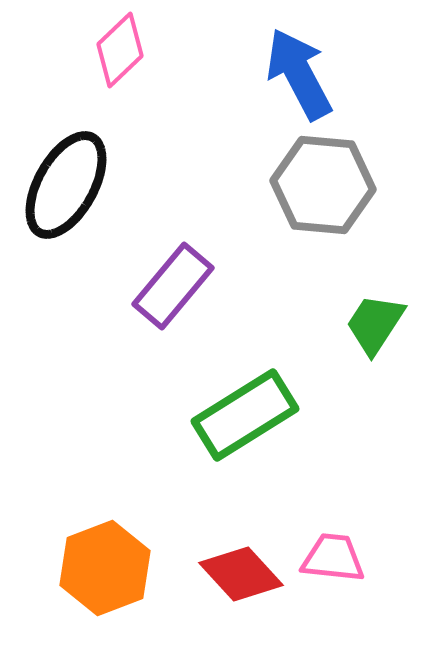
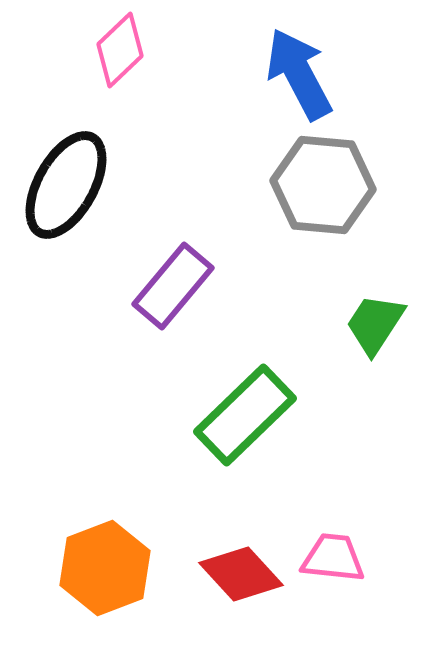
green rectangle: rotated 12 degrees counterclockwise
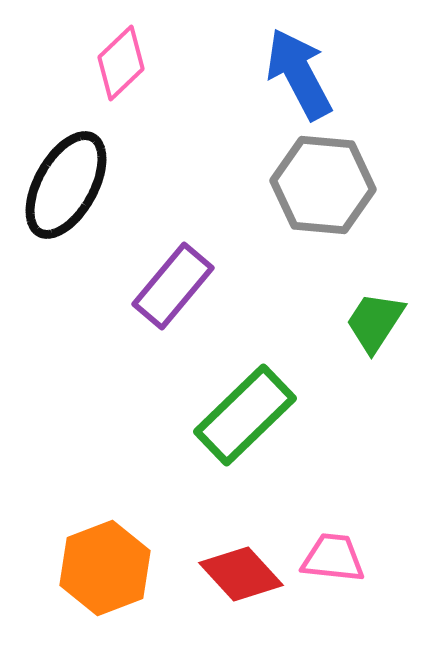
pink diamond: moved 1 px right, 13 px down
green trapezoid: moved 2 px up
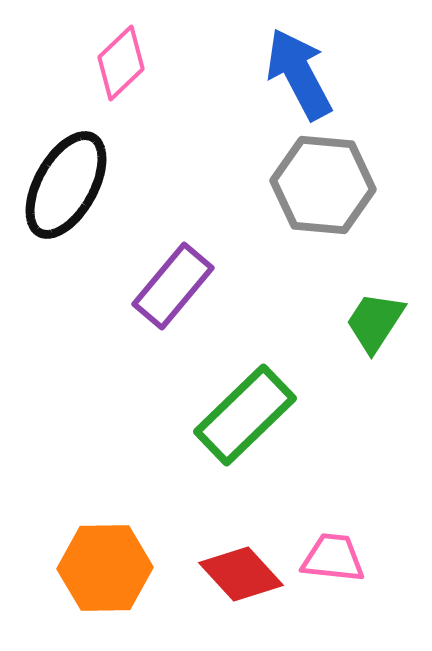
orange hexagon: rotated 20 degrees clockwise
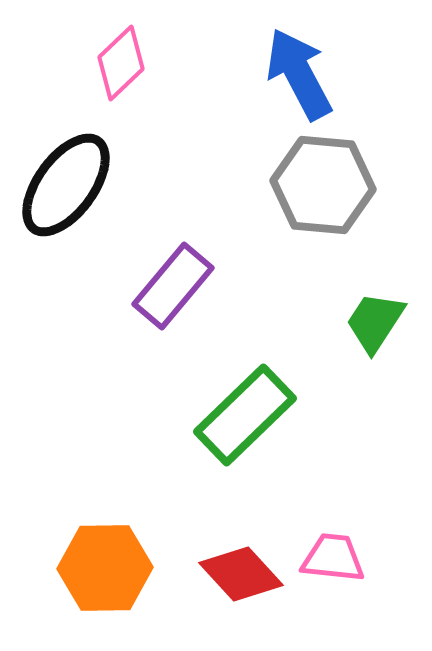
black ellipse: rotated 7 degrees clockwise
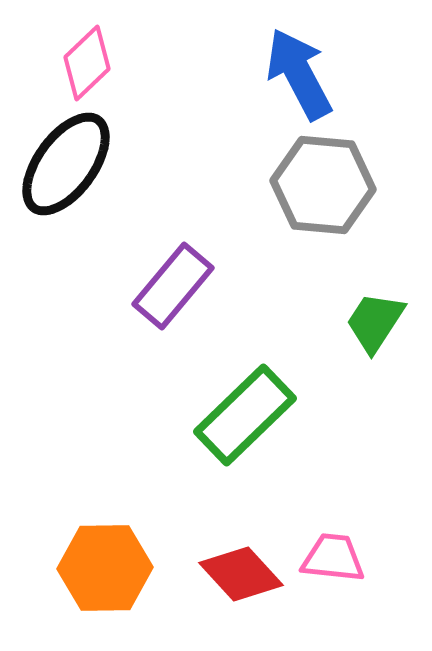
pink diamond: moved 34 px left
black ellipse: moved 21 px up
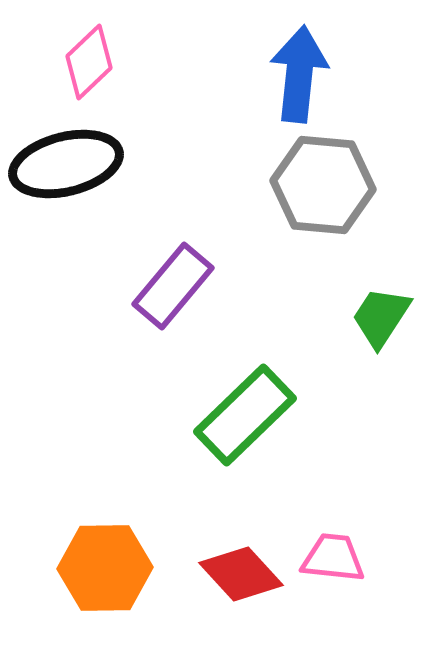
pink diamond: moved 2 px right, 1 px up
blue arrow: rotated 34 degrees clockwise
black ellipse: rotated 40 degrees clockwise
green trapezoid: moved 6 px right, 5 px up
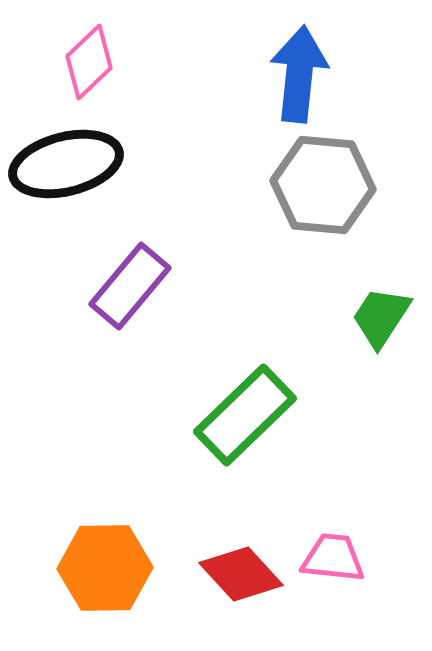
purple rectangle: moved 43 px left
